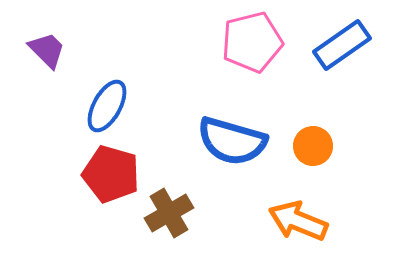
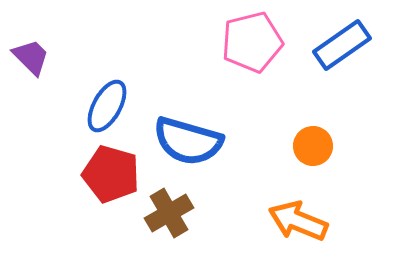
purple trapezoid: moved 16 px left, 7 px down
blue semicircle: moved 44 px left
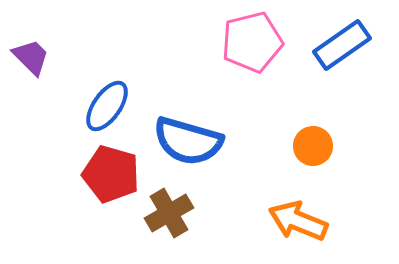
blue ellipse: rotated 6 degrees clockwise
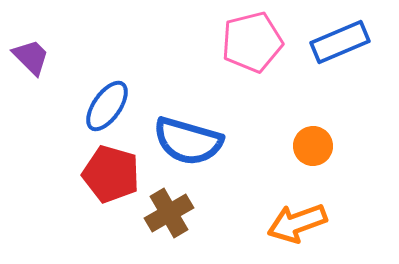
blue rectangle: moved 2 px left, 3 px up; rotated 12 degrees clockwise
orange arrow: moved 1 px left, 2 px down; rotated 42 degrees counterclockwise
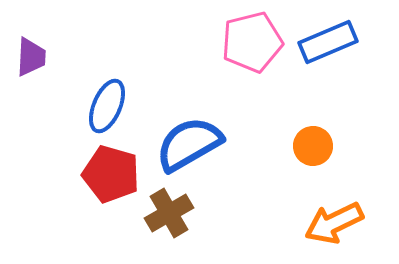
blue rectangle: moved 12 px left
purple trapezoid: rotated 48 degrees clockwise
blue ellipse: rotated 12 degrees counterclockwise
blue semicircle: moved 1 px right, 3 px down; rotated 134 degrees clockwise
orange arrow: moved 37 px right; rotated 6 degrees counterclockwise
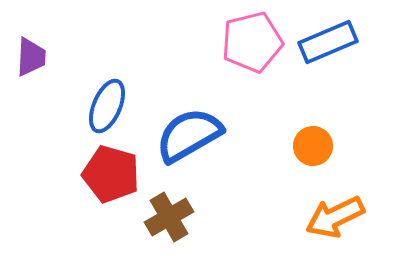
blue semicircle: moved 9 px up
brown cross: moved 4 px down
orange arrow: moved 1 px right, 6 px up
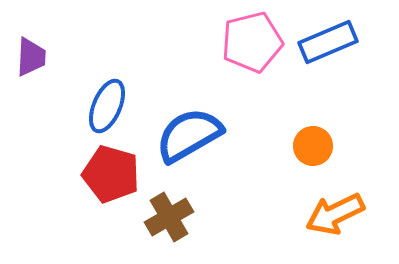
orange arrow: moved 3 px up
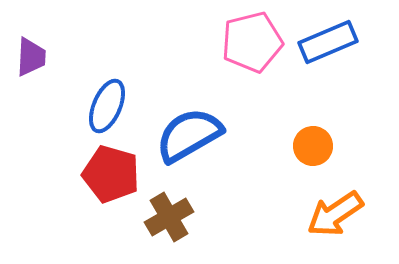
orange arrow: rotated 8 degrees counterclockwise
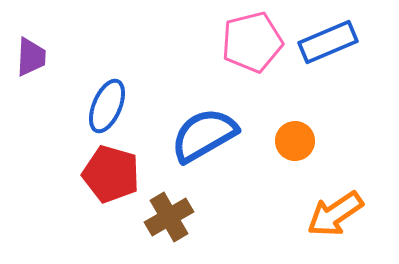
blue semicircle: moved 15 px right
orange circle: moved 18 px left, 5 px up
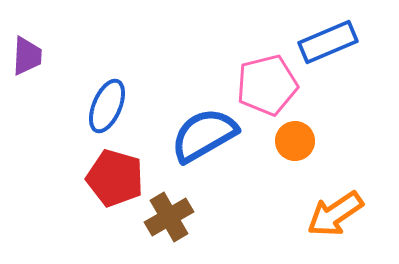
pink pentagon: moved 15 px right, 43 px down
purple trapezoid: moved 4 px left, 1 px up
red pentagon: moved 4 px right, 4 px down
